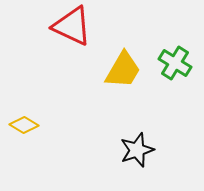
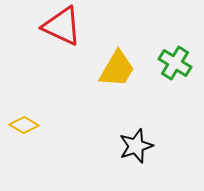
red triangle: moved 10 px left
yellow trapezoid: moved 6 px left, 1 px up
black star: moved 1 px left, 4 px up
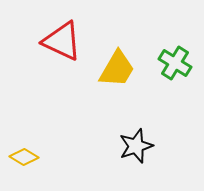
red triangle: moved 15 px down
yellow diamond: moved 32 px down
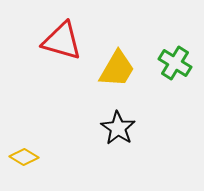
red triangle: rotated 9 degrees counterclockwise
black star: moved 18 px left, 18 px up; rotated 20 degrees counterclockwise
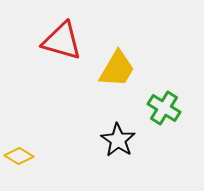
green cross: moved 11 px left, 45 px down
black star: moved 12 px down
yellow diamond: moved 5 px left, 1 px up
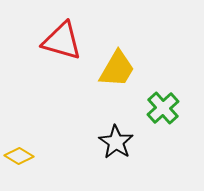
green cross: moved 1 px left; rotated 16 degrees clockwise
black star: moved 2 px left, 2 px down
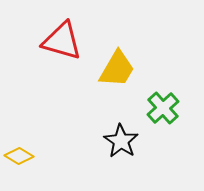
black star: moved 5 px right, 1 px up
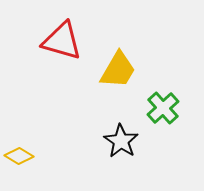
yellow trapezoid: moved 1 px right, 1 px down
